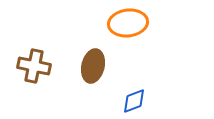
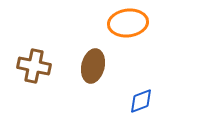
blue diamond: moved 7 px right
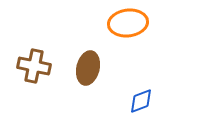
brown ellipse: moved 5 px left, 2 px down
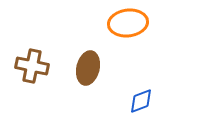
brown cross: moved 2 px left
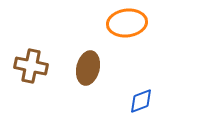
orange ellipse: moved 1 px left
brown cross: moved 1 px left
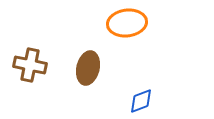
brown cross: moved 1 px left, 1 px up
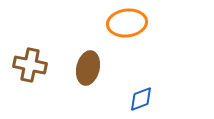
blue diamond: moved 2 px up
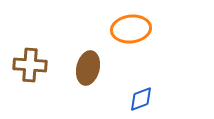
orange ellipse: moved 4 px right, 6 px down
brown cross: rotated 8 degrees counterclockwise
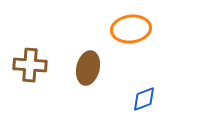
blue diamond: moved 3 px right
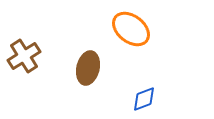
orange ellipse: rotated 45 degrees clockwise
brown cross: moved 6 px left, 9 px up; rotated 36 degrees counterclockwise
